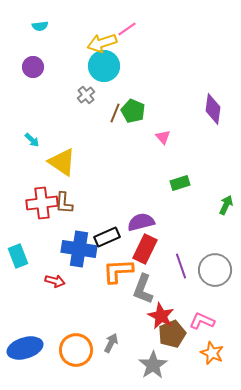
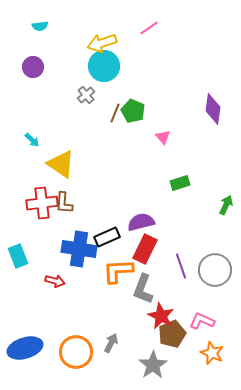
pink line: moved 22 px right, 1 px up
yellow triangle: moved 1 px left, 2 px down
orange circle: moved 2 px down
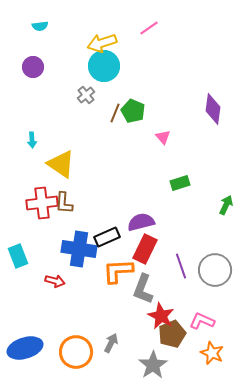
cyan arrow: rotated 42 degrees clockwise
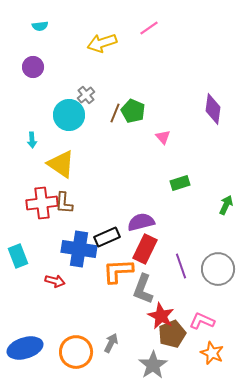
cyan circle: moved 35 px left, 49 px down
gray circle: moved 3 px right, 1 px up
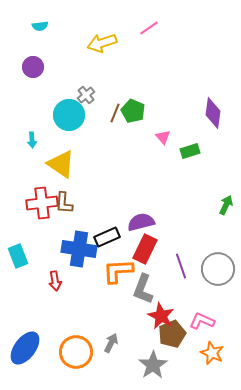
purple diamond: moved 4 px down
green rectangle: moved 10 px right, 32 px up
red arrow: rotated 66 degrees clockwise
blue ellipse: rotated 36 degrees counterclockwise
